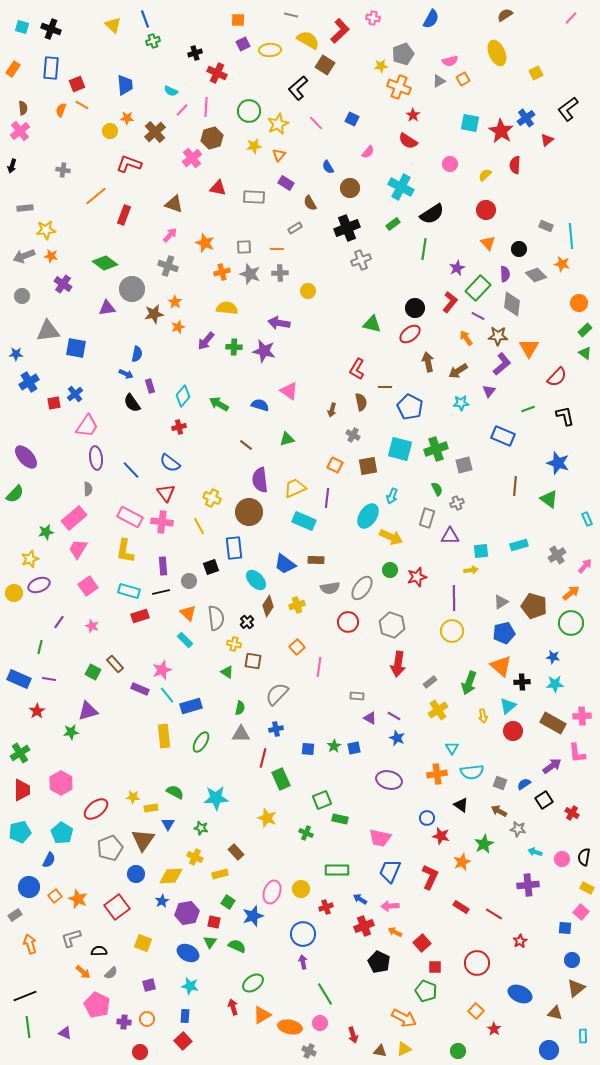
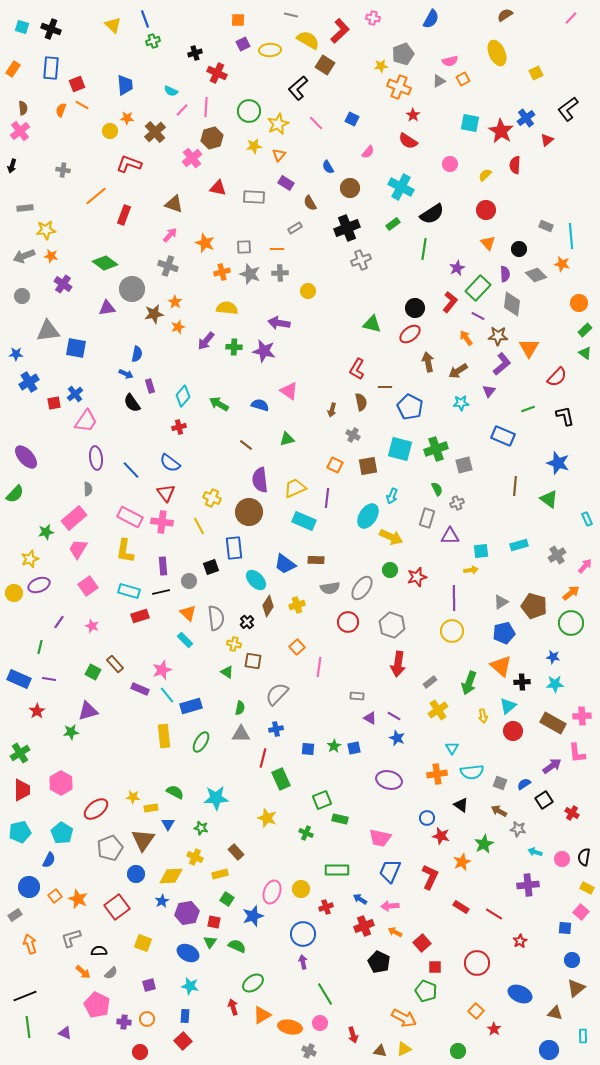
pink trapezoid at (87, 426): moved 1 px left, 5 px up
green square at (228, 902): moved 1 px left, 3 px up
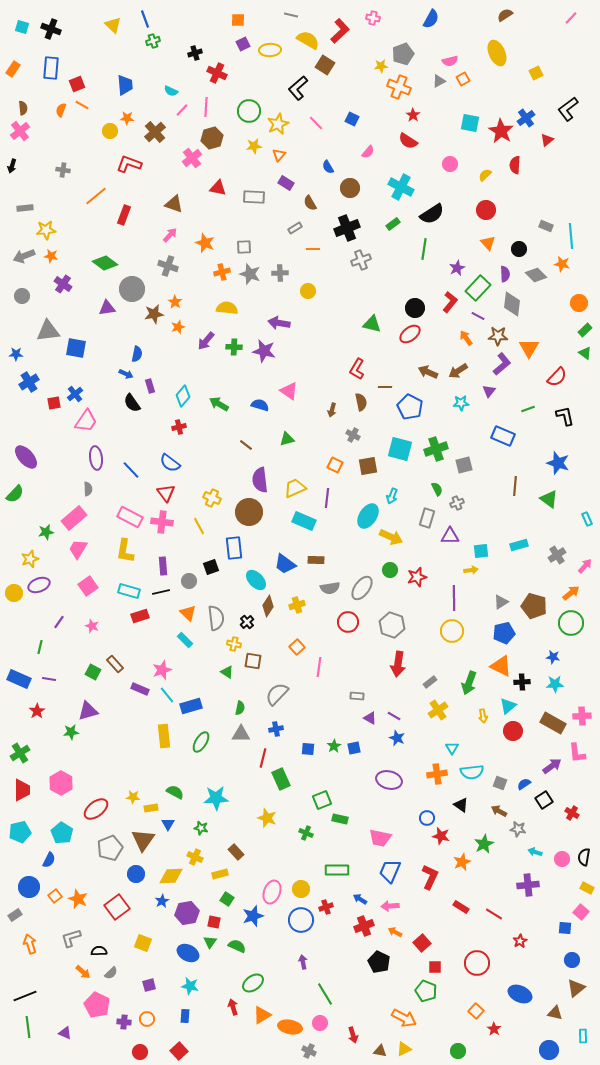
orange line at (277, 249): moved 36 px right
brown arrow at (428, 362): moved 10 px down; rotated 54 degrees counterclockwise
orange triangle at (501, 666): rotated 15 degrees counterclockwise
blue circle at (303, 934): moved 2 px left, 14 px up
red square at (183, 1041): moved 4 px left, 10 px down
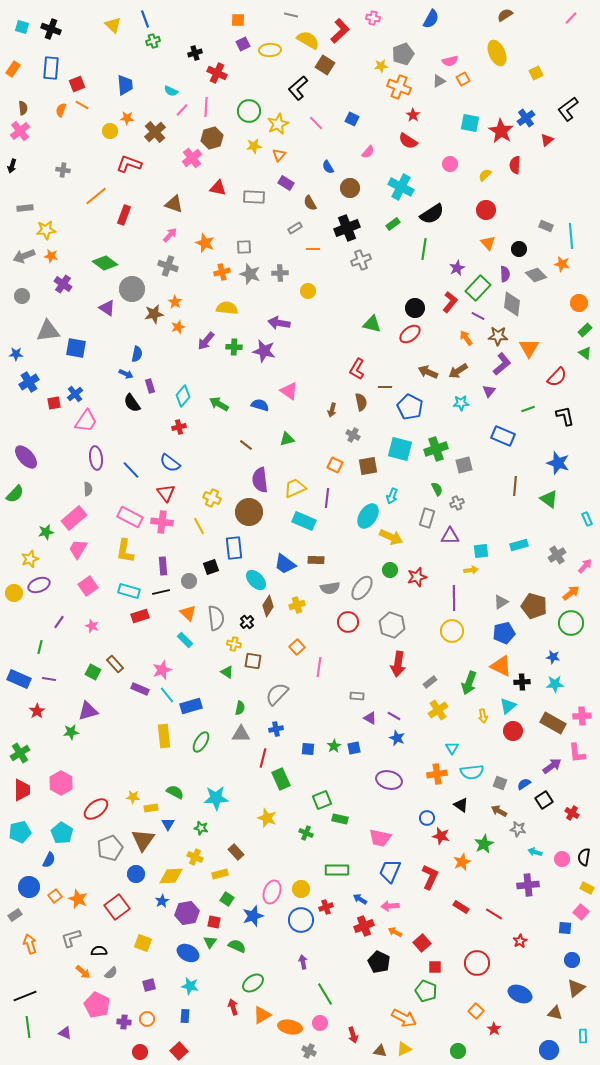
purple triangle at (107, 308): rotated 42 degrees clockwise
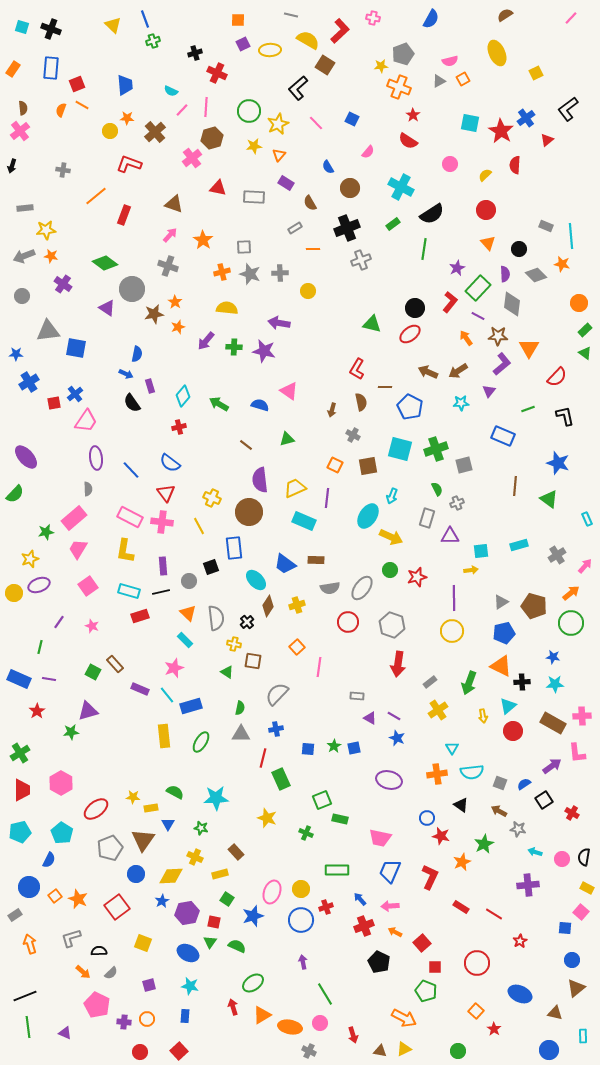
orange star at (205, 243): moved 2 px left, 3 px up; rotated 12 degrees clockwise
pink star at (162, 670): moved 12 px right, 2 px up
blue arrow at (360, 899): rotated 16 degrees clockwise
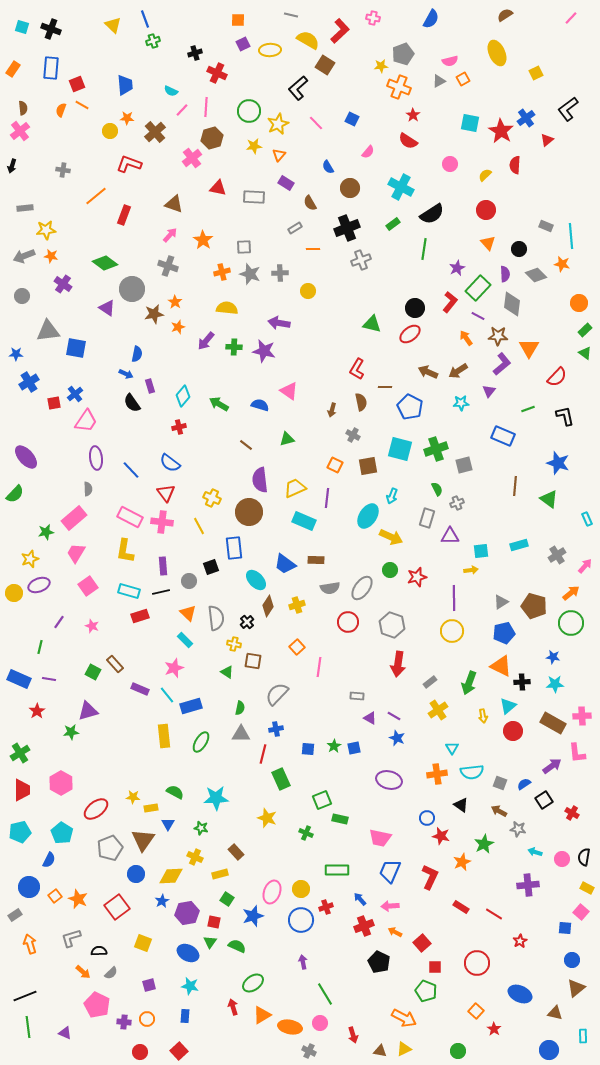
pink trapezoid at (78, 549): moved 2 px left, 4 px down
red line at (263, 758): moved 4 px up
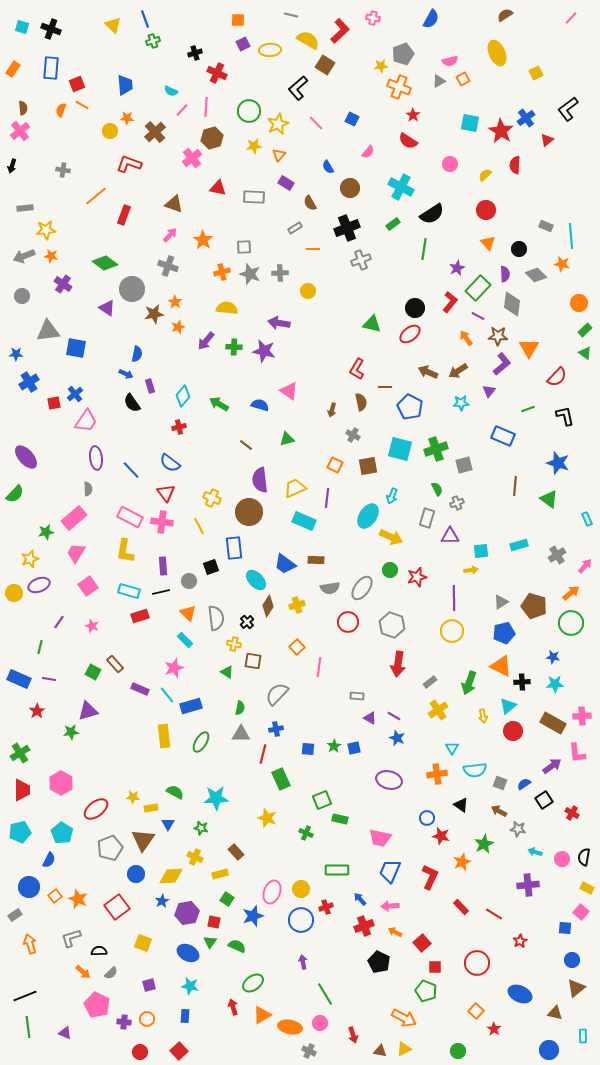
cyan semicircle at (472, 772): moved 3 px right, 2 px up
red rectangle at (461, 907): rotated 14 degrees clockwise
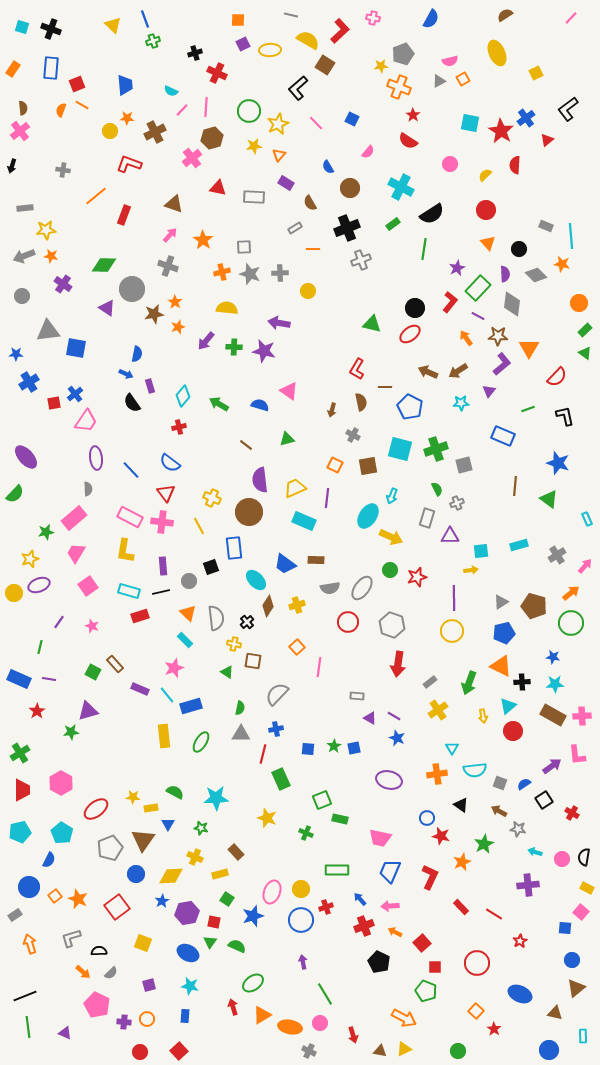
brown cross at (155, 132): rotated 15 degrees clockwise
green diamond at (105, 263): moved 1 px left, 2 px down; rotated 35 degrees counterclockwise
brown rectangle at (553, 723): moved 8 px up
pink L-shape at (577, 753): moved 2 px down
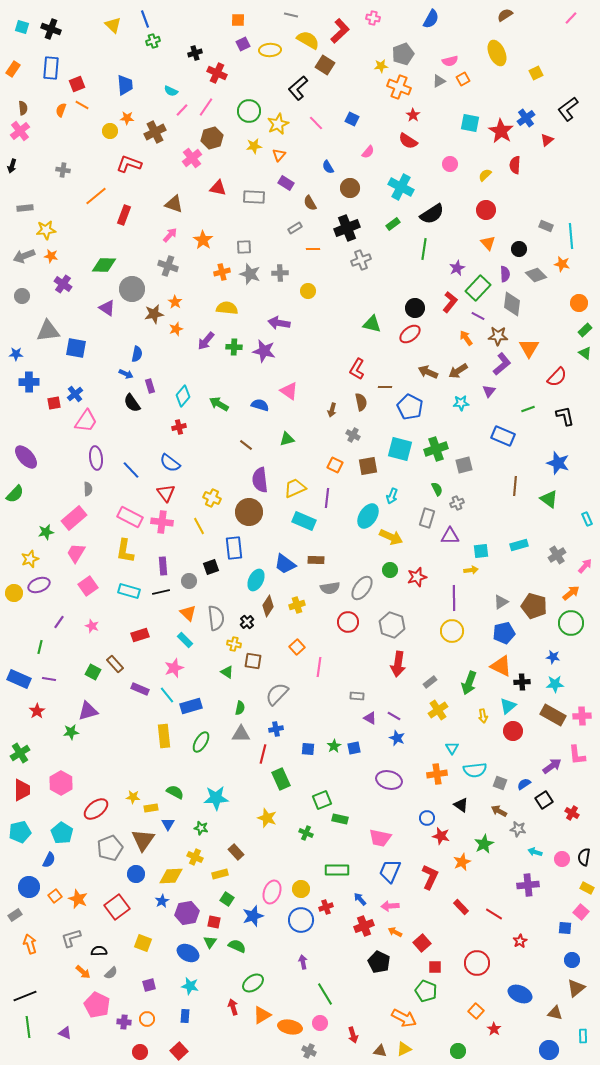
pink line at (206, 107): rotated 30 degrees clockwise
orange star at (178, 327): moved 2 px left, 2 px down
blue cross at (29, 382): rotated 30 degrees clockwise
cyan ellipse at (256, 580): rotated 70 degrees clockwise
red rectangle at (140, 616): moved 19 px down
